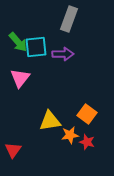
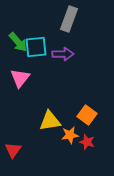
orange square: moved 1 px down
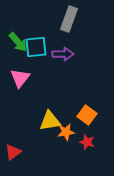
orange star: moved 4 px left, 3 px up
red triangle: moved 2 px down; rotated 18 degrees clockwise
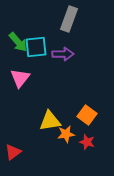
orange star: moved 2 px down
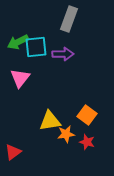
green arrow: rotated 105 degrees clockwise
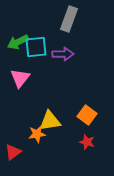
orange star: moved 29 px left
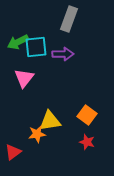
pink triangle: moved 4 px right
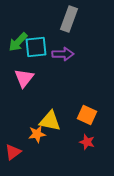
green arrow: rotated 20 degrees counterclockwise
orange square: rotated 12 degrees counterclockwise
yellow triangle: rotated 20 degrees clockwise
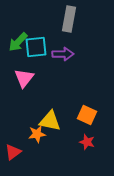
gray rectangle: rotated 10 degrees counterclockwise
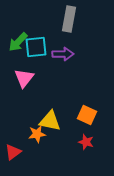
red star: moved 1 px left
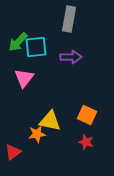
purple arrow: moved 8 px right, 3 px down
